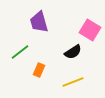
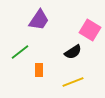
purple trapezoid: moved 2 px up; rotated 130 degrees counterclockwise
orange rectangle: rotated 24 degrees counterclockwise
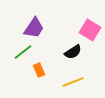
purple trapezoid: moved 5 px left, 8 px down
green line: moved 3 px right
orange rectangle: rotated 24 degrees counterclockwise
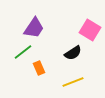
black semicircle: moved 1 px down
orange rectangle: moved 2 px up
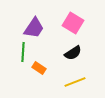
pink square: moved 17 px left, 7 px up
green line: rotated 48 degrees counterclockwise
orange rectangle: rotated 32 degrees counterclockwise
yellow line: moved 2 px right
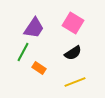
green line: rotated 24 degrees clockwise
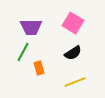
purple trapezoid: moved 3 px left, 1 px up; rotated 55 degrees clockwise
orange rectangle: rotated 40 degrees clockwise
